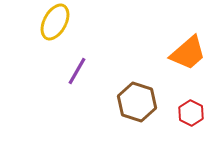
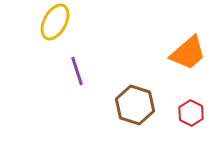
purple line: rotated 48 degrees counterclockwise
brown hexagon: moved 2 px left, 3 px down
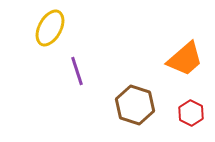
yellow ellipse: moved 5 px left, 6 px down
orange trapezoid: moved 3 px left, 6 px down
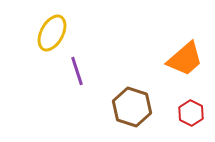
yellow ellipse: moved 2 px right, 5 px down
brown hexagon: moved 3 px left, 2 px down
